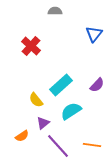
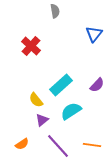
gray semicircle: rotated 80 degrees clockwise
purple triangle: moved 1 px left, 3 px up
orange semicircle: moved 8 px down
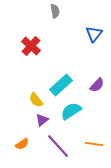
orange line: moved 2 px right, 1 px up
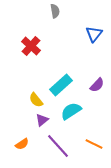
orange line: rotated 18 degrees clockwise
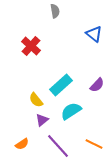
blue triangle: rotated 30 degrees counterclockwise
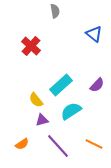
purple triangle: rotated 24 degrees clockwise
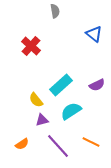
purple semicircle: rotated 21 degrees clockwise
orange line: moved 3 px left, 2 px up
